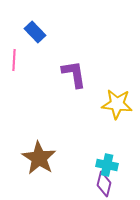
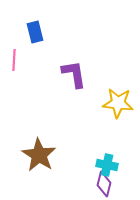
blue rectangle: rotated 30 degrees clockwise
yellow star: moved 1 px right, 1 px up
brown star: moved 3 px up
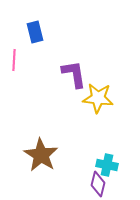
yellow star: moved 20 px left, 5 px up
brown star: moved 2 px right
purple diamond: moved 6 px left
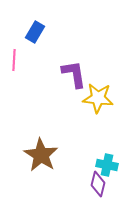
blue rectangle: rotated 45 degrees clockwise
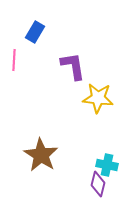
purple L-shape: moved 1 px left, 8 px up
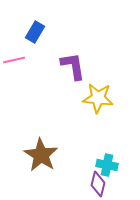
pink line: rotated 75 degrees clockwise
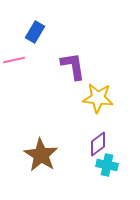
purple diamond: moved 40 px up; rotated 40 degrees clockwise
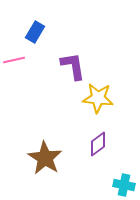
brown star: moved 4 px right, 3 px down
cyan cross: moved 17 px right, 20 px down
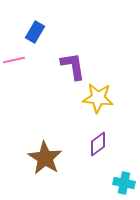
cyan cross: moved 2 px up
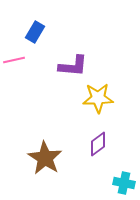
purple L-shape: rotated 104 degrees clockwise
yellow star: rotated 8 degrees counterclockwise
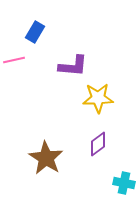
brown star: moved 1 px right
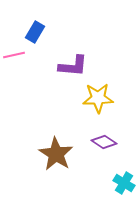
pink line: moved 5 px up
purple diamond: moved 6 px right, 2 px up; rotated 70 degrees clockwise
brown star: moved 10 px right, 4 px up
cyan cross: rotated 20 degrees clockwise
